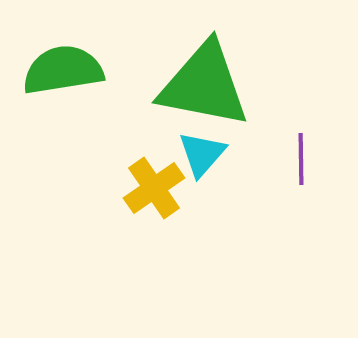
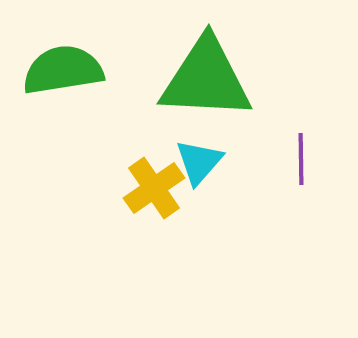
green triangle: moved 2 px right, 6 px up; rotated 8 degrees counterclockwise
cyan triangle: moved 3 px left, 8 px down
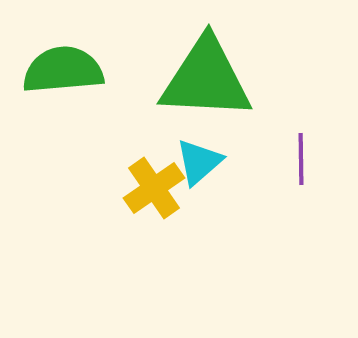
green semicircle: rotated 4 degrees clockwise
cyan triangle: rotated 8 degrees clockwise
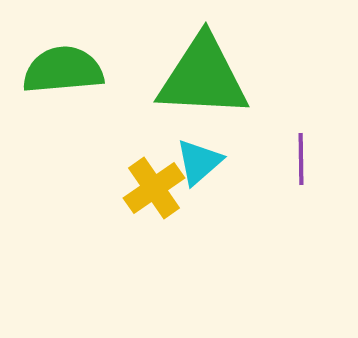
green triangle: moved 3 px left, 2 px up
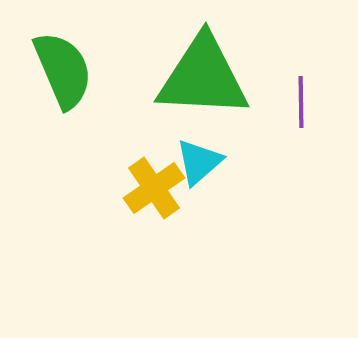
green semicircle: rotated 72 degrees clockwise
purple line: moved 57 px up
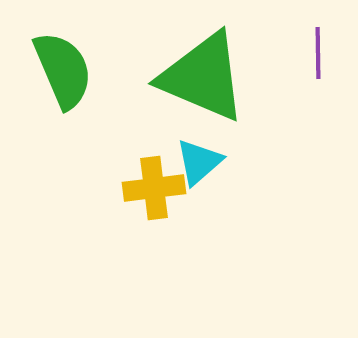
green triangle: rotated 20 degrees clockwise
purple line: moved 17 px right, 49 px up
yellow cross: rotated 28 degrees clockwise
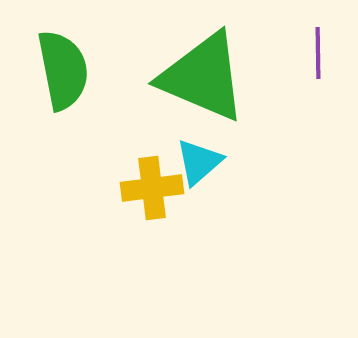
green semicircle: rotated 12 degrees clockwise
yellow cross: moved 2 px left
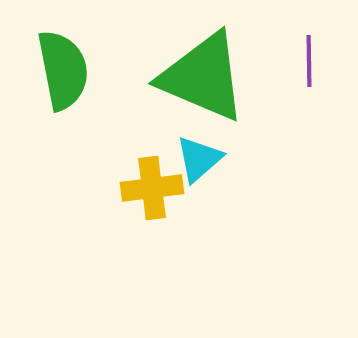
purple line: moved 9 px left, 8 px down
cyan triangle: moved 3 px up
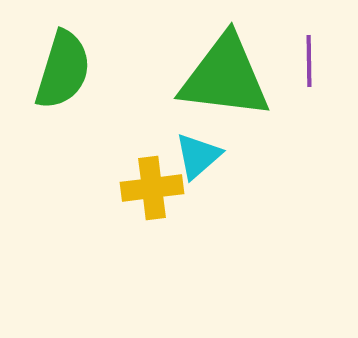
green semicircle: rotated 28 degrees clockwise
green triangle: moved 22 px right; rotated 16 degrees counterclockwise
cyan triangle: moved 1 px left, 3 px up
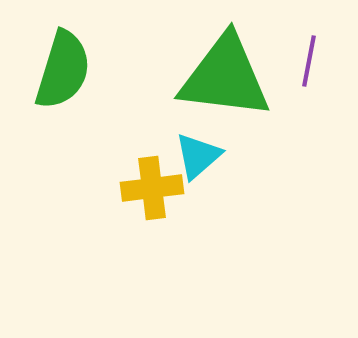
purple line: rotated 12 degrees clockwise
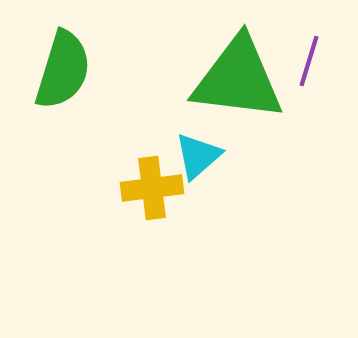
purple line: rotated 6 degrees clockwise
green triangle: moved 13 px right, 2 px down
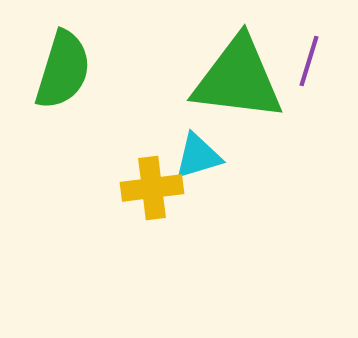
cyan triangle: rotated 24 degrees clockwise
